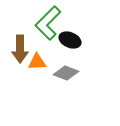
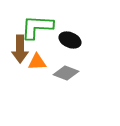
green L-shape: moved 11 px left, 4 px down; rotated 48 degrees clockwise
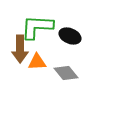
black ellipse: moved 4 px up
gray diamond: rotated 30 degrees clockwise
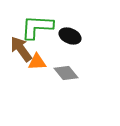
brown arrow: moved 1 px right; rotated 144 degrees clockwise
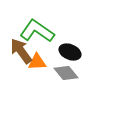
green L-shape: moved 4 px down; rotated 32 degrees clockwise
black ellipse: moved 16 px down
brown arrow: moved 2 px down
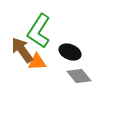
green L-shape: moved 2 px right; rotated 92 degrees counterclockwise
brown arrow: moved 1 px right, 1 px up
gray diamond: moved 13 px right, 3 px down
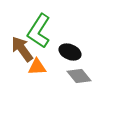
brown arrow: moved 1 px up
orange triangle: moved 5 px down
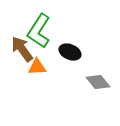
gray diamond: moved 19 px right, 6 px down
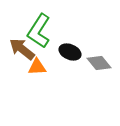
brown arrow: rotated 16 degrees counterclockwise
gray diamond: moved 1 px right, 19 px up
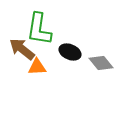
green L-shape: moved 2 px up; rotated 24 degrees counterclockwise
gray diamond: moved 2 px right
